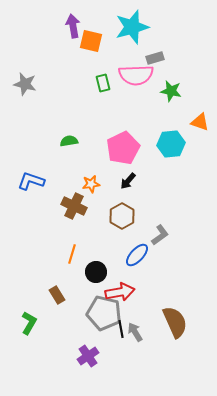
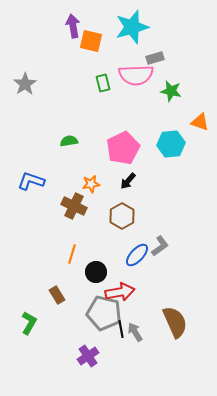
gray star: rotated 25 degrees clockwise
gray L-shape: moved 11 px down
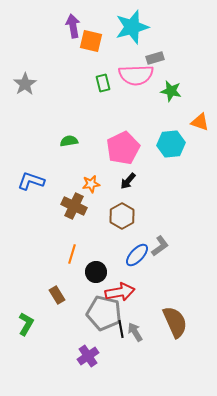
green L-shape: moved 3 px left, 1 px down
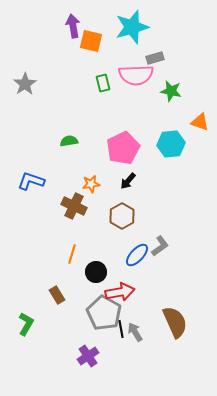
gray pentagon: rotated 16 degrees clockwise
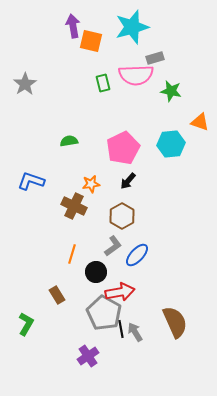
gray L-shape: moved 47 px left
